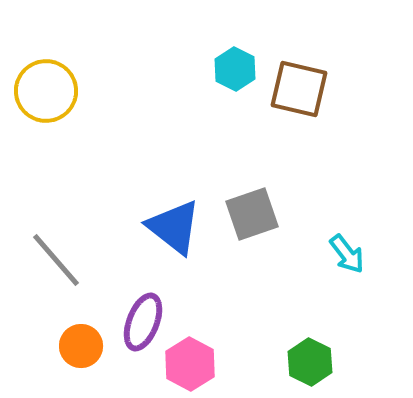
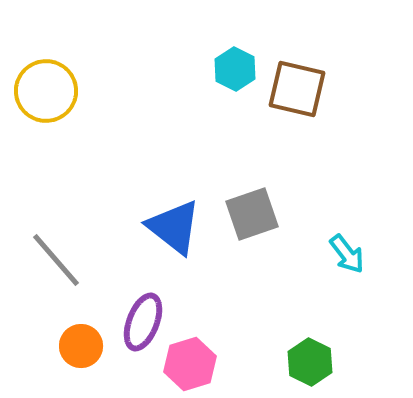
brown square: moved 2 px left
pink hexagon: rotated 15 degrees clockwise
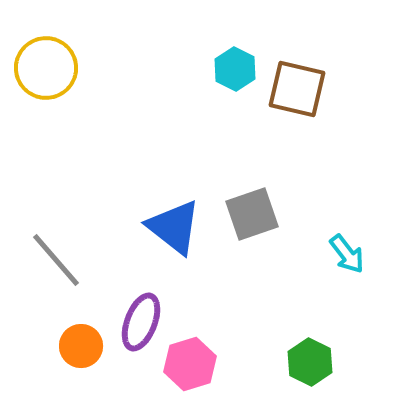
yellow circle: moved 23 px up
purple ellipse: moved 2 px left
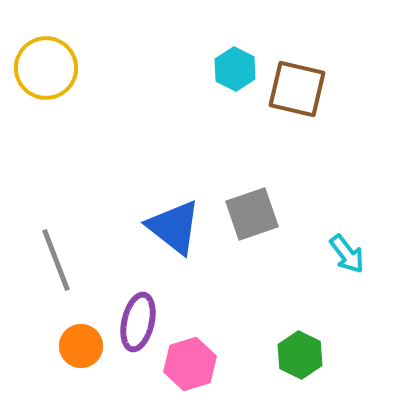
gray line: rotated 20 degrees clockwise
purple ellipse: moved 3 px left; rotated 8 degrees counterclockwise
green hexagon: moved 10 px left, 7 px up
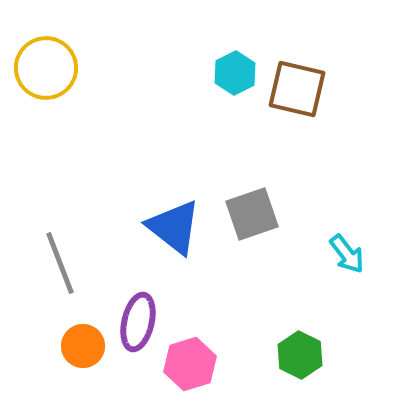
cyan hexagon: moved 4 px down; rotated 6 degrees clockwise
gray line: moved 4 px right, 3 px down
orange circle: moved 2 px right
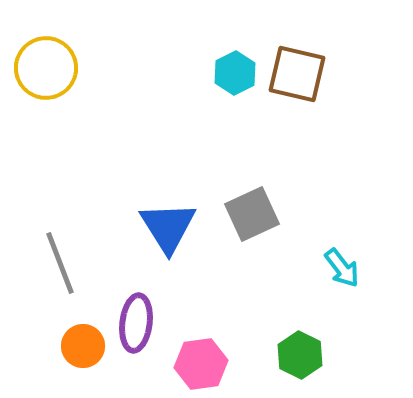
brown square: moved 15 px up
gray square: rotated 6 degrees counterclockwise
blue triangle: moved 6 px left; rotated 20 degrees clockwise
cyan arrow: moved 5 px left, 14 px down
purple ellipse: moved 2 px left, 1 px down; rotated 6 degrees counterclockwise
pink hexagon: moved 11 px right; rotated 9 degrees clockwise
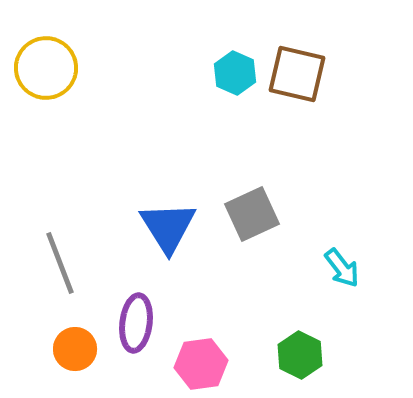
cyan hexagon: rotated 9 degrees counterclockwise
orange circle: moved 8 px left, 3 px down
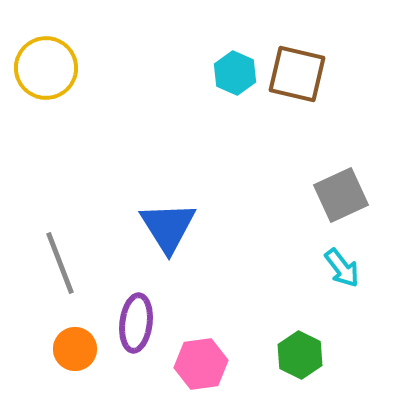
gray square: moved 89 px right, 19 px up
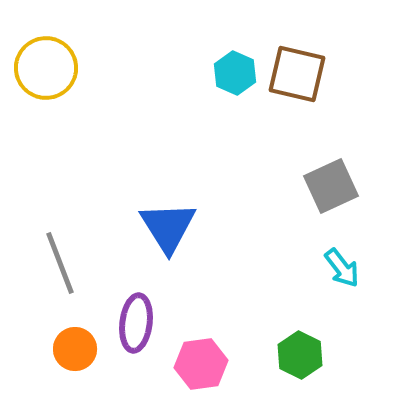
gray square: moved 10 px left, 9 px up
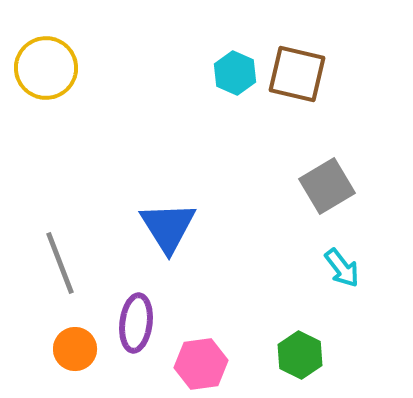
gray square: moved 4 px left; rotated 6 degrees counterclockwise
